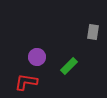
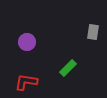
purple circle: moved 10 px left, 15 px up
green rectangle: moved 1 px left, 2 px down
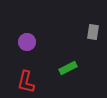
green rectangle: rotated 18 degrees clockwise
red L-shape: rotated 85 degrees counterclockwise
